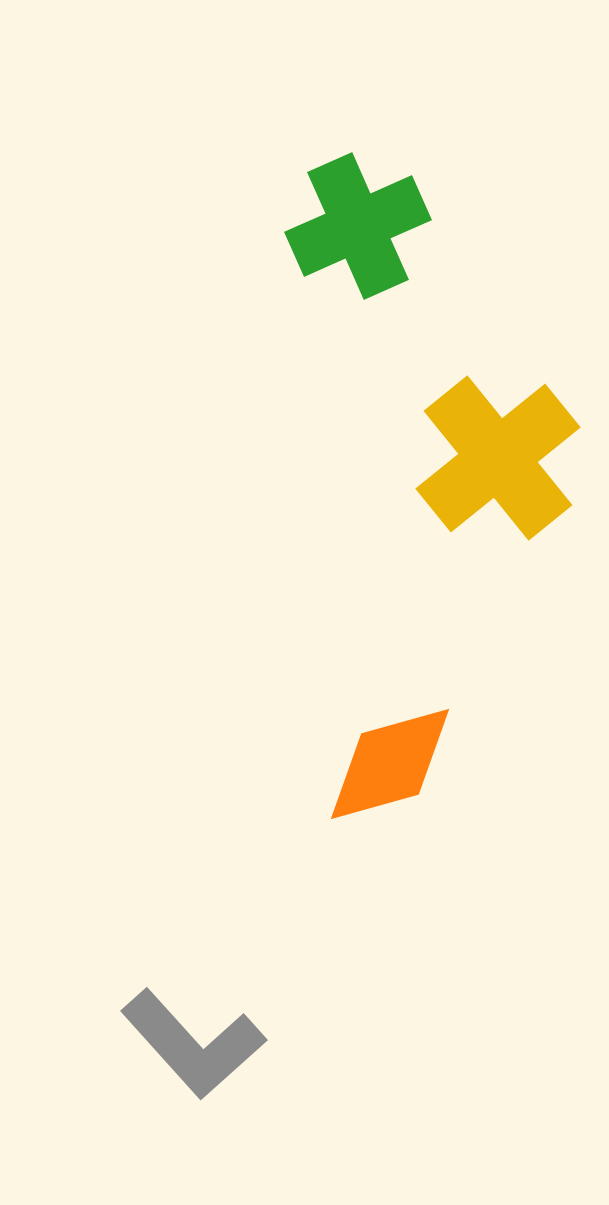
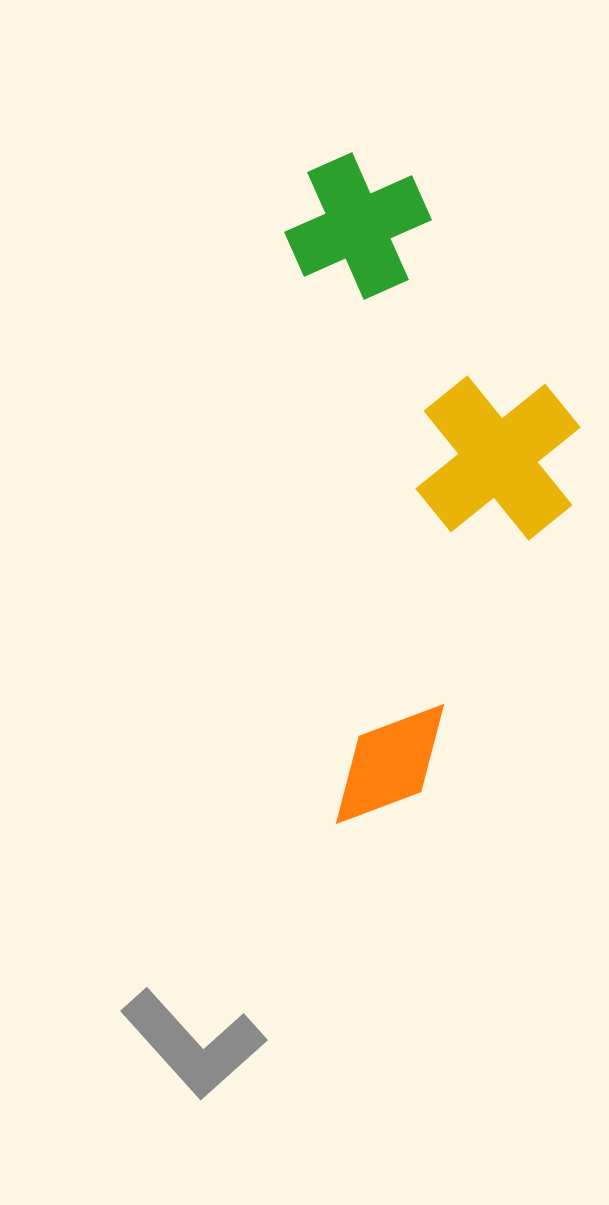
orange diamond: rotated 5 degrees counterclockwise
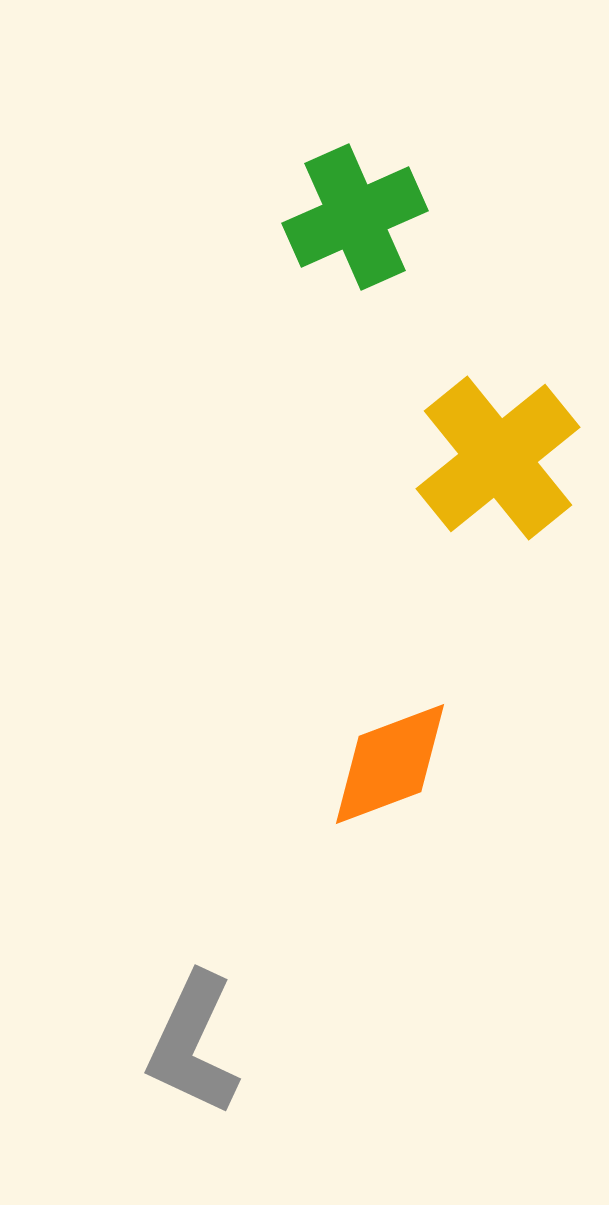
green cross: moved 3 px left, 9 px up
gray L-shape: rotated 67 degrees clockwise
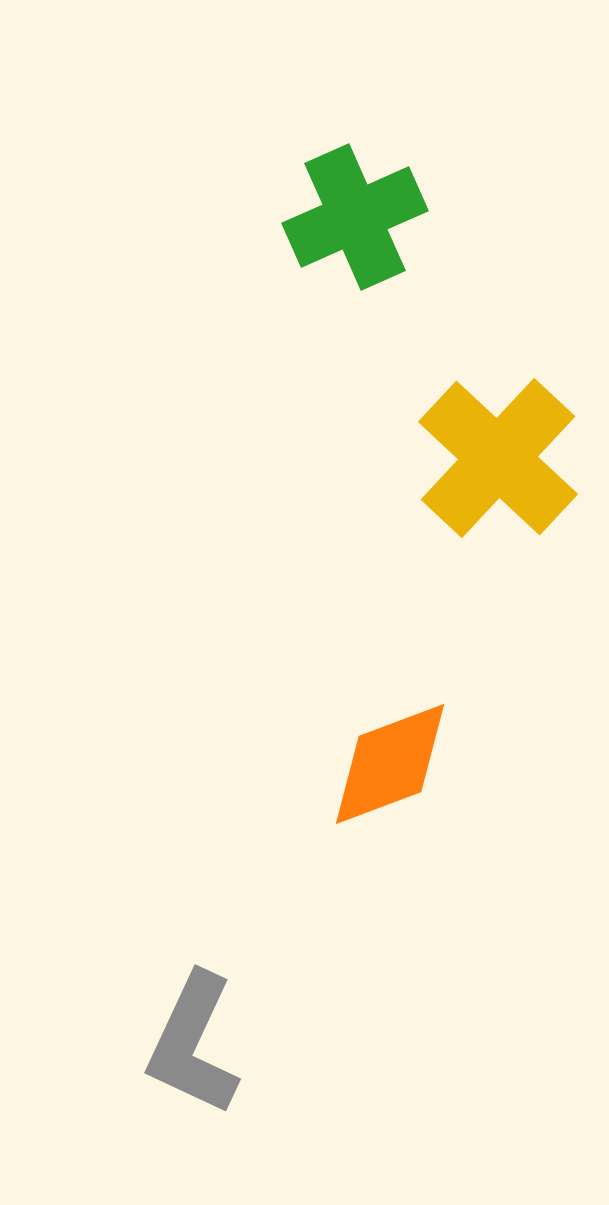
yellow cross: rotated 8 degrees counterclockwise
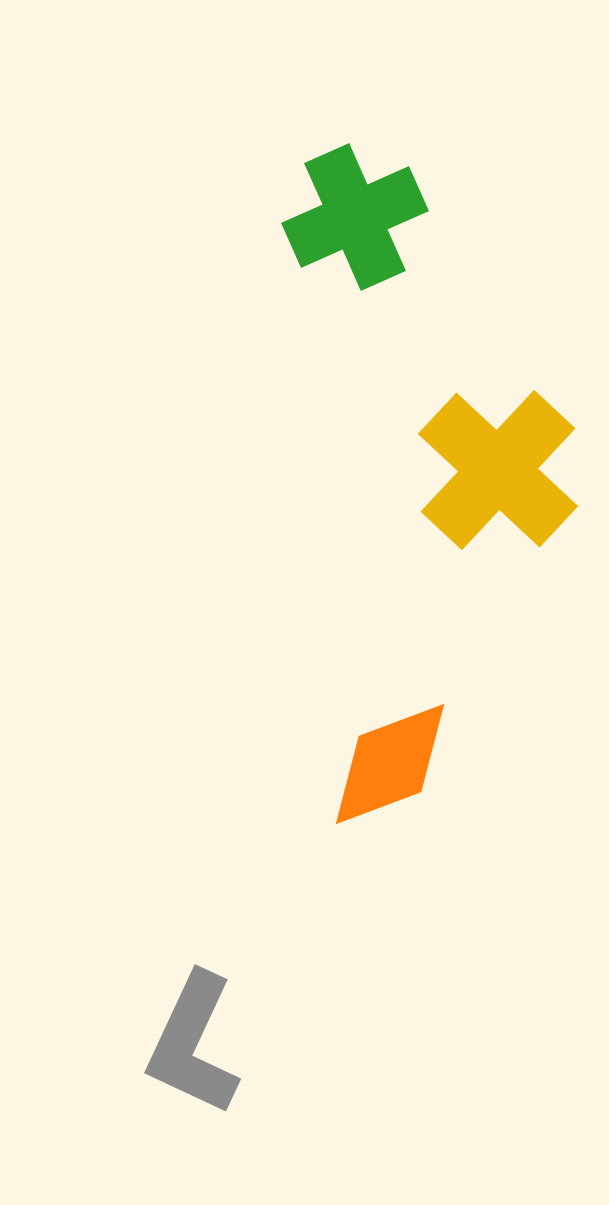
yellow cross: moved 12 px down
